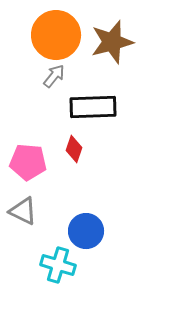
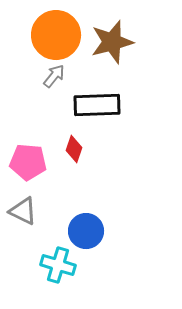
black rectangle: moved 4 px right, 2 px up
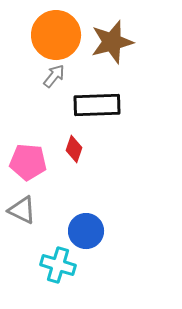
gray triangle: moved 1 px left, 1 px up
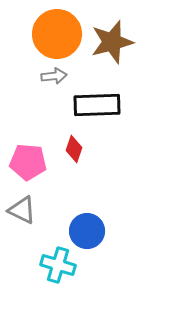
orange circle: moved 1 px right, 1 px up
gray arrow: rotated 45 degrees clockwise
blue circle: moved 1 px right
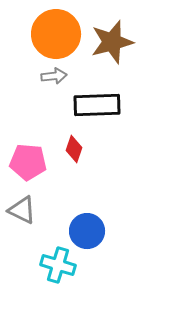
orange circle: moved 1 px left
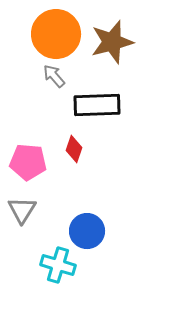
gray arrow: rotated 125 degrees counterclockwise
gray triangle: rotated 36 degrees clockwise
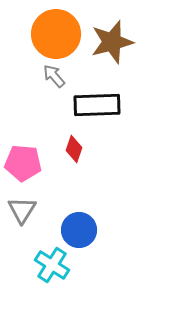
pink pentagon: moved 5 px left, 1 px down
blue circle: moved 8 px left, 1 px up
cyan cross: moved 6 px left; rotated 16 degrees clockwise
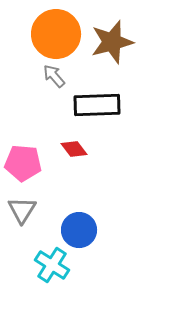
red diamond: rotated 56 degrees counterclockwise
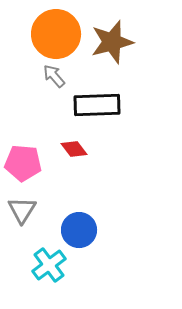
cyan cross: moved 3 px left; rotated 20 degrees clockwise
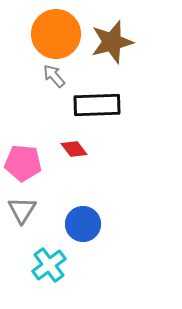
blue circle: moved 4 px right, 6 px up
